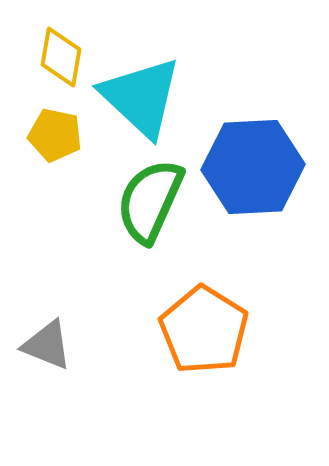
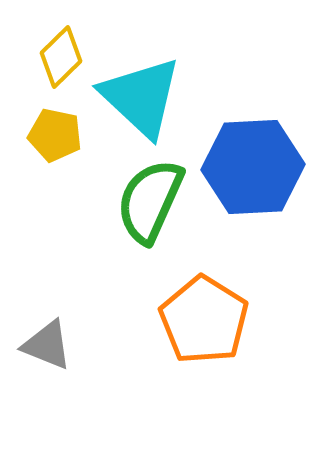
yellow diamond: rotated 36 degrees clockwise
orange pentagon: moved 10 px up
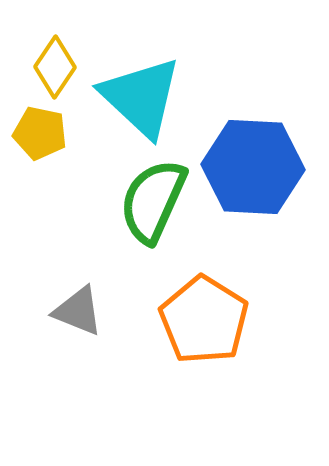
yellow diamond: moved 6 px left, 10 px down; rotated 12 degrees counterclockwise
yellow pentagon: moved 15 px left, 2 px up
blue hexagon: rotated 6 degrees clockwise
green semicircle: moved 3 px right
gray triangle: moved 31 px right, 34 px up
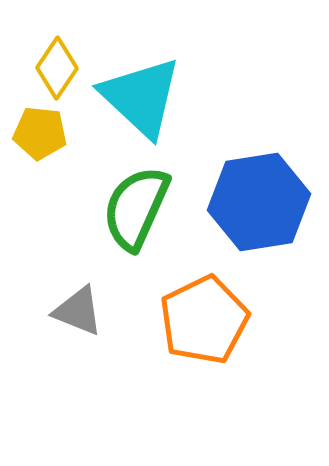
yellow diamond: moved 2 px right, 1 px down
yellow pentagon: rotated 6 degrees counterclockwise
blue hexagon: moved 6 px right, 35 px down; rotated 12 degrees counterclockwise
green semicircle: moved 17 px left, 7 px down
orange pentagon: rotated 14 degrees clockwise
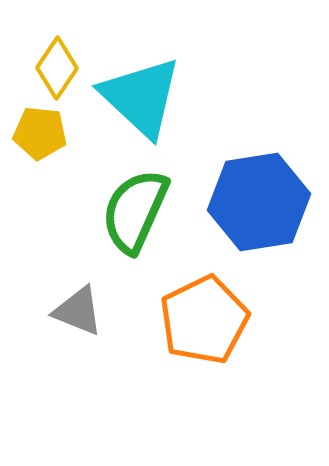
green semicircle: moved 1 px left, 3 px down
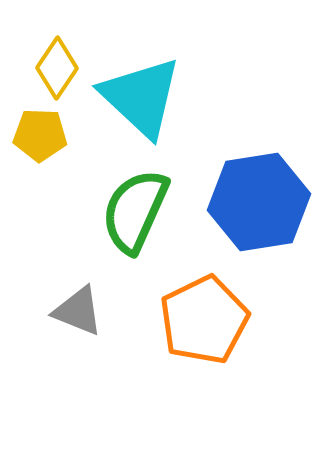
yellow pentagon: moved 2 px down; rotated 4 degrees counterclockwise
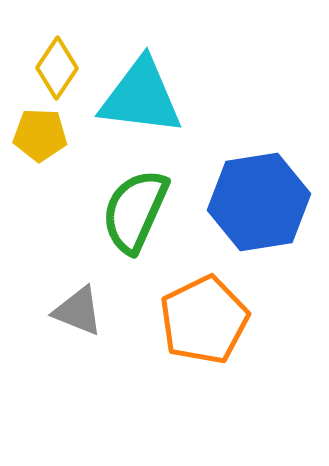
cyan triangle: rotated 36 degrees counterclockwise
